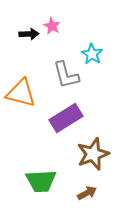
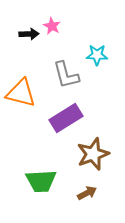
cyan star: moved 5 px right, 1 px down; rotated 30 degrees counterclockwise
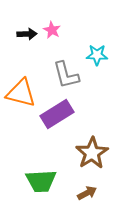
pink star: moved 4 px down
black arrow: moved 2 px left
purple rectangle: moved 9 px left, 4 px up
brown star: moved 1 px left, 1 px up; rotated 12 degrees counterclockwise
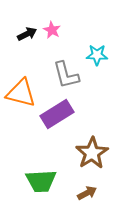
black arrow: rotated 24 degrees counterclockwise
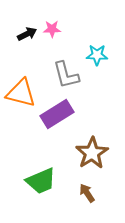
pink star: moved 1 px up; rotated 30 degrees counterclockwise
green trapezoid: rotated 20 degrees counterclockwise
brown arrow: rotated 96 degrees counterclockwise
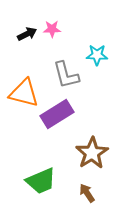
orange triangle: moved 3 px right
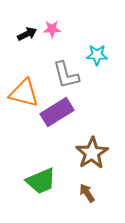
purple rectangle: moved 2 px up
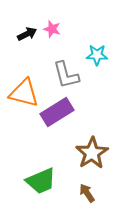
pink star: rotated 18 degrees clockwise
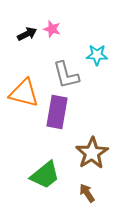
purple rectangle: rotated 48 degrees counterclockwise
green trapezoid: moved 4 px right, 6 px up; rotated 16 degrees counterclockwise
